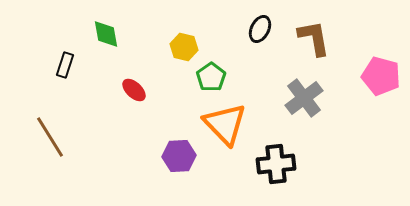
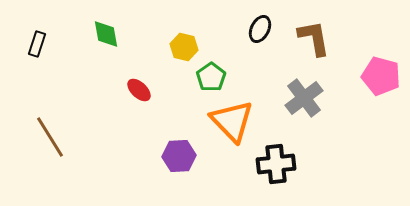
black rectangle: moved 28 px left, 21 px up
red ellipse: moved 5 px right
orange triangle: moved 7 px right, 3 px up
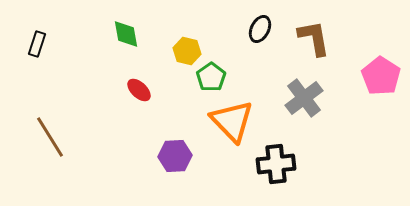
green diamond: moved 20 px right
yellow hexagon: moved 3 px right, 4 px down
pink pentagon: rotated 18 degrees clockwise
purple hexagon: moved 4 px left
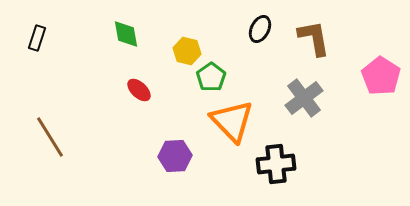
black rectangle: moved 6 px up
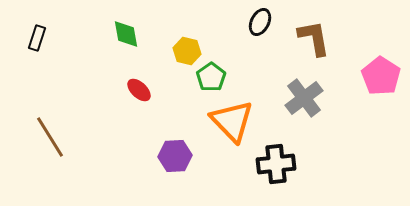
black ellipse: moved 7 px up
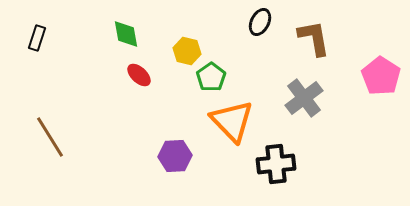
red ellipse: moved 15 px up
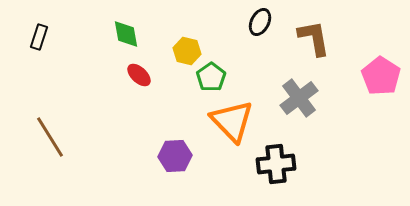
black rectangle: moved 2 px right, 1 px up
gray cross: moved 5 px left
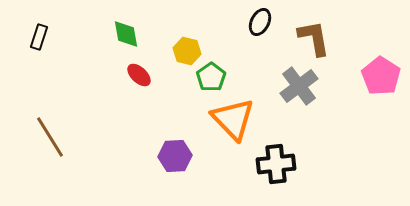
gray cross: moved 12 px up
orange triangle: moved 1 px right, 2 px up
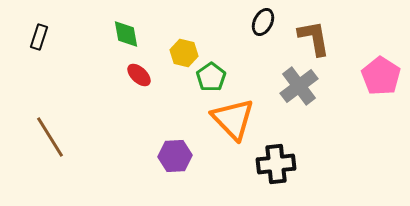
black ellipse: moved 3 px right
yellow hexagon: moved 3 px left, 2 px down
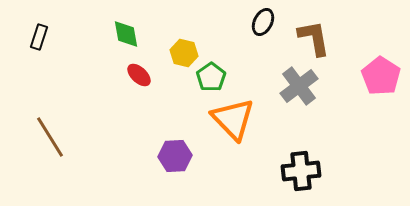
black cross: moved 25 px right, 7 px down
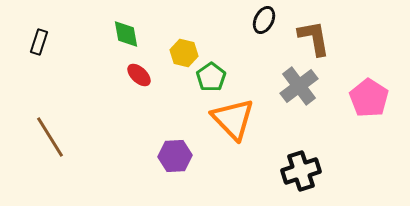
black ellipse: moved 1 px right, 2 px up
black rectangle: moved 5 px down
pink pentagon: moved 12 px left, 22 px down
black cross: rotated 12 degrees counterclockwise
